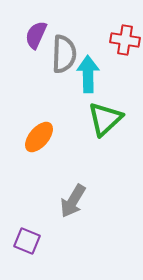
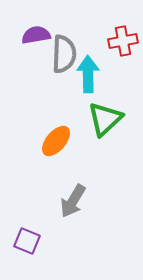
purple semicircle: rotated 56 degrees clockwise
red cross: moved 2 px left, 1 px down; rotated 20 degrees counterclockwise
orange ellipse: moved 17 px right, 4 px down
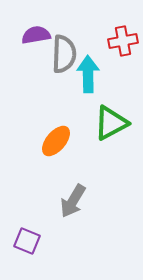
green triangle: moved 6 px right, 4 px down; rotated 15 degrees clockwise
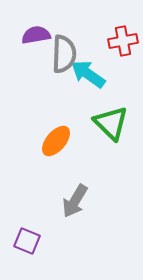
cyan arrow: rotated 54 degrees counterclockwise
green triangle: rotated 48 degrees counterclockwise
gray arrow: moved 2 px right
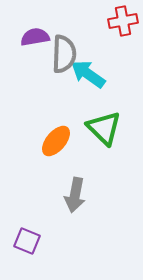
purple semicircle: moved 1 px left, 2 px down
red cross: moved 20 px up
green triangle: moved 7 px left, 5 px down
gray arrow: moved 6 px up; rotated 20 degrees counterclockwise
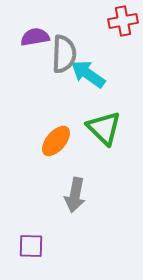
purple square: moved 4 px right, 5 px down; rotated 20 degrees counterclockwise
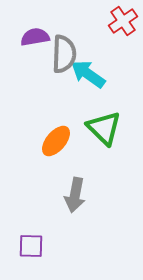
red cross: rotated 24 degrees counterclockwise
